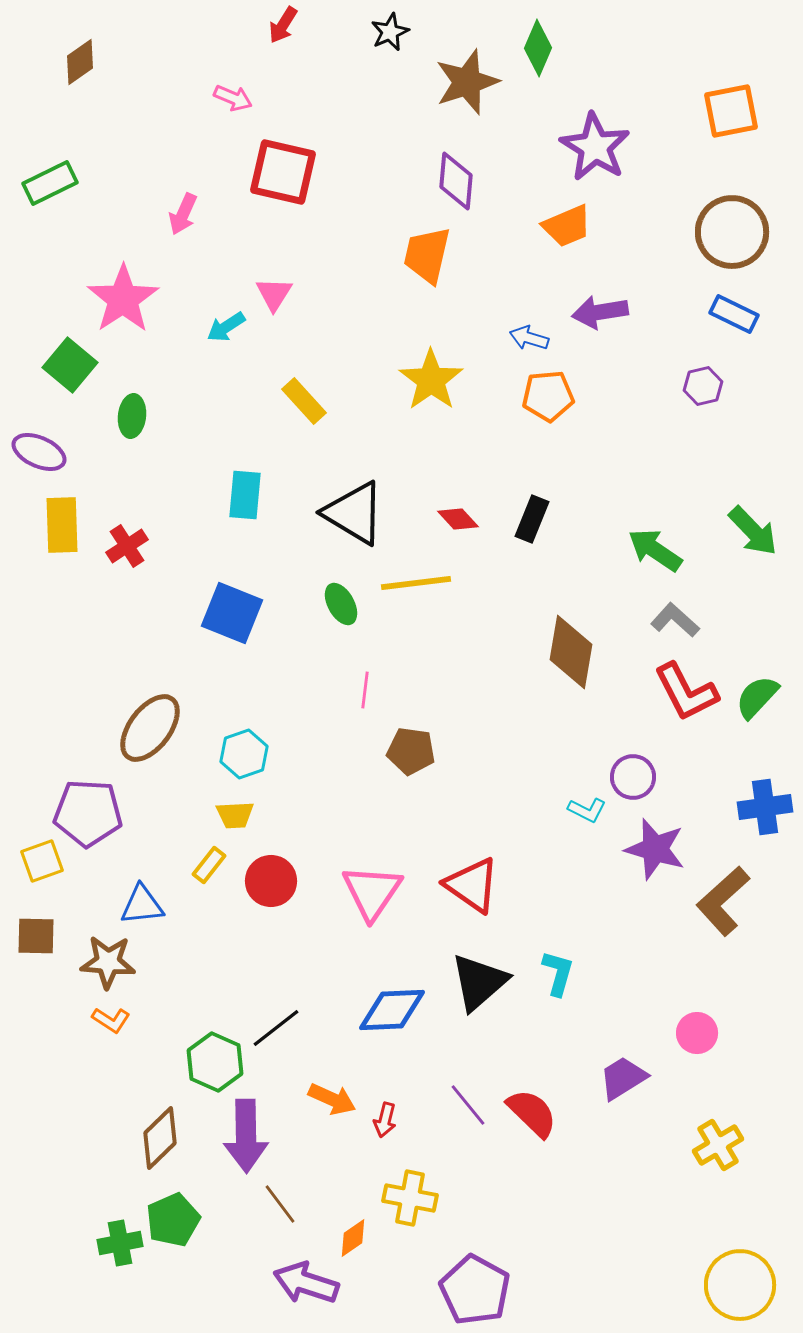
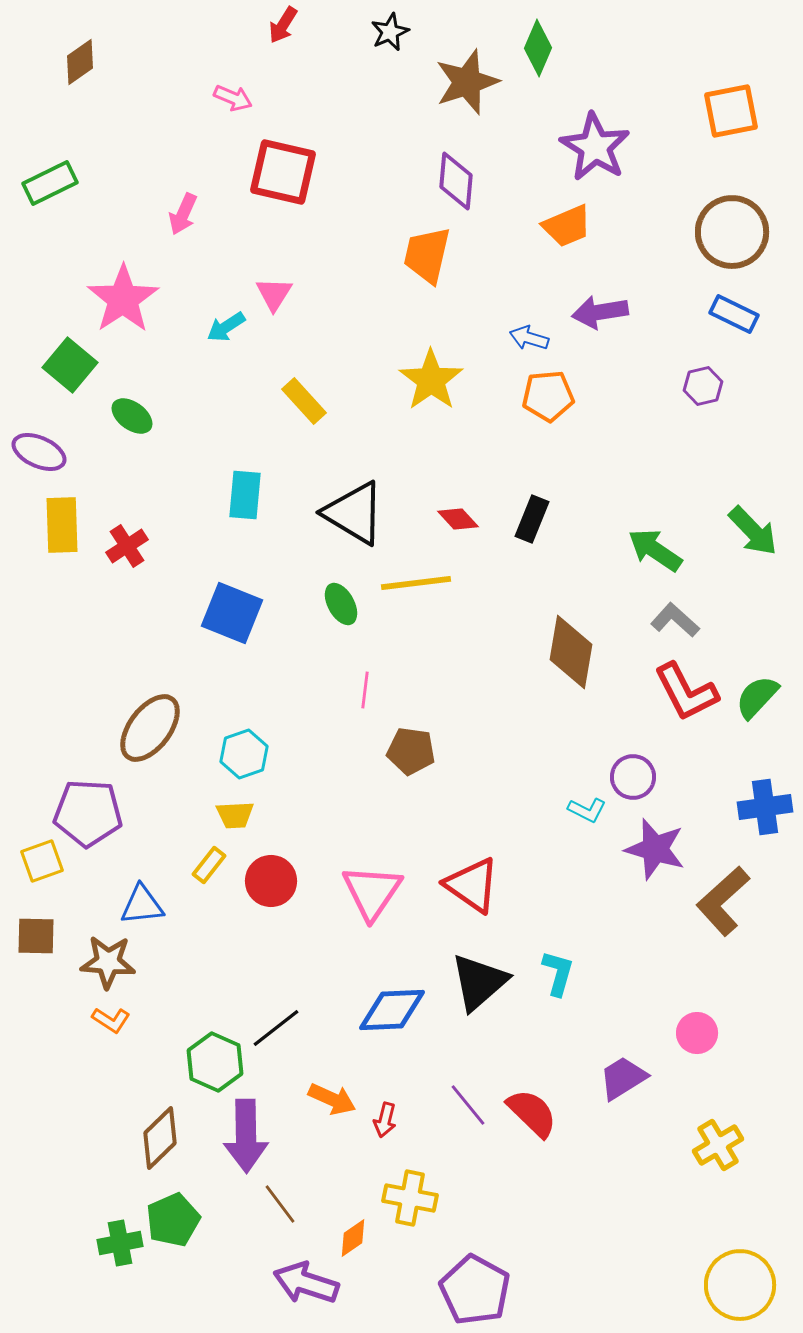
green ellipse at (132, 416): rotated 60 degrees counterclockwise
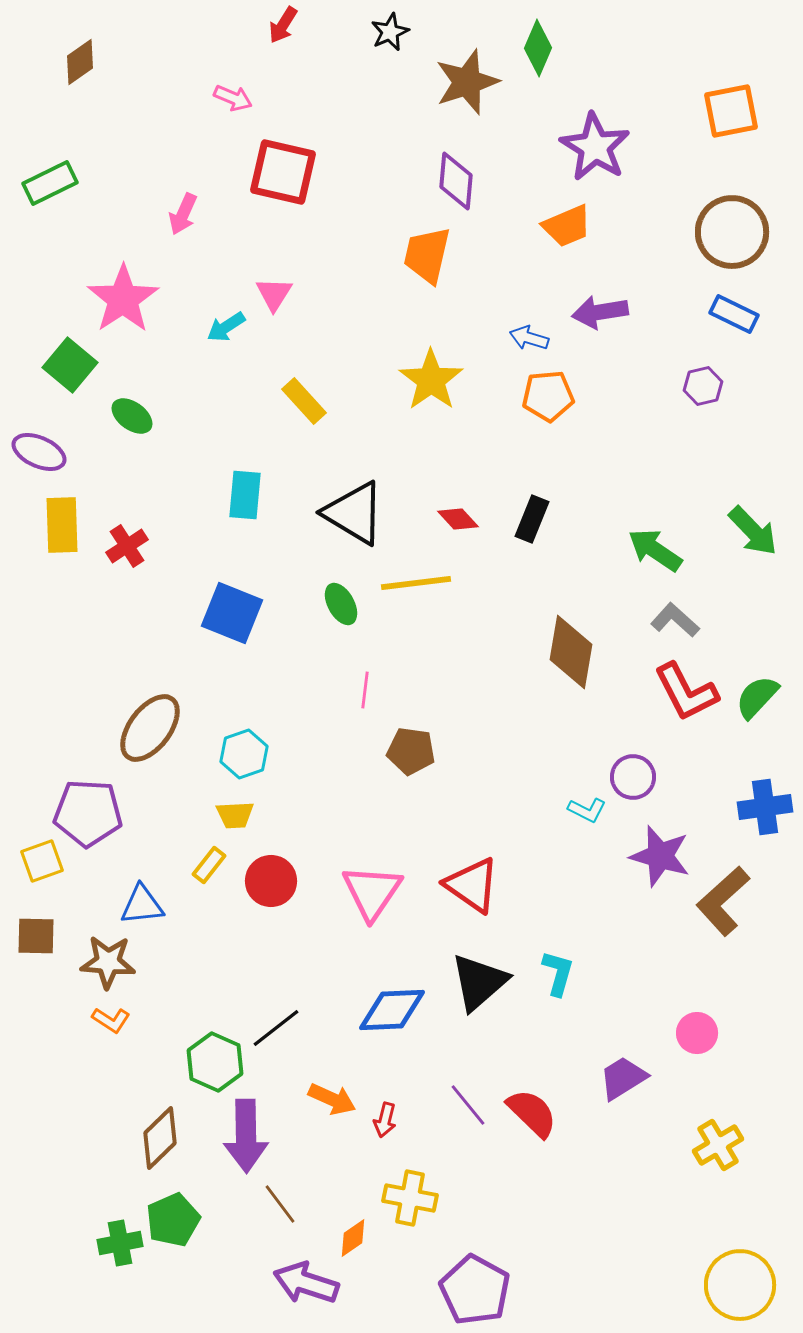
purple star at (655, 849): moved 5 px right, 7 px down
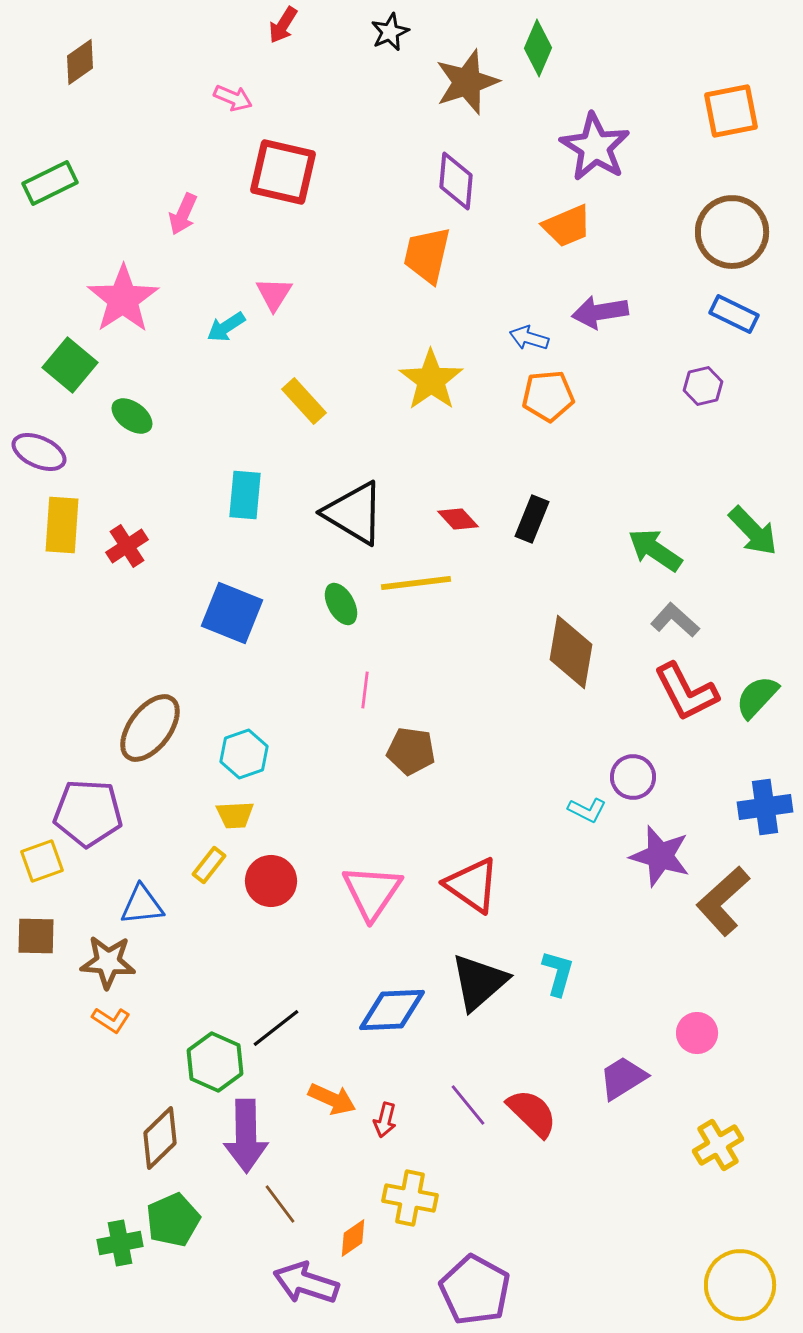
yellow rectangle at (62, 525): rotated 6 degrees clockwise
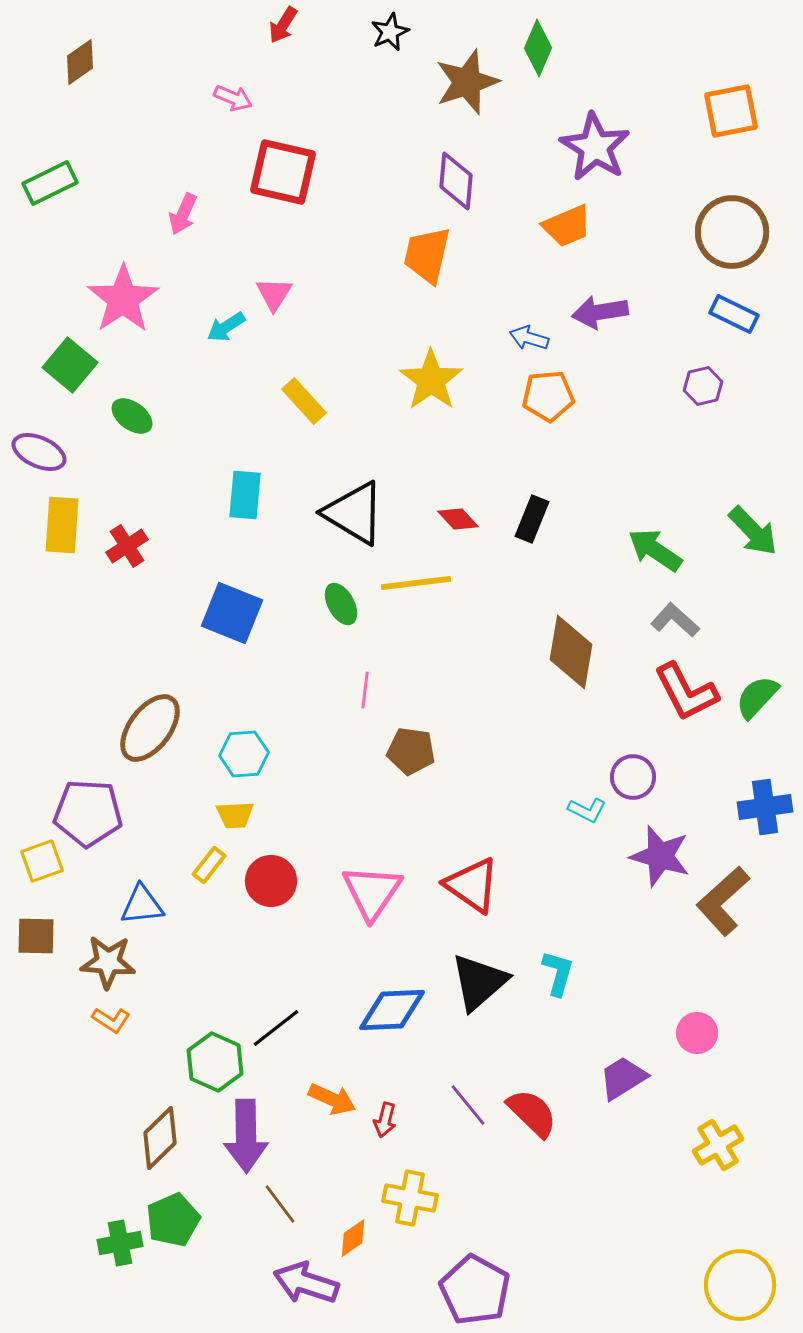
cyan hexagon at (244, 754): rotated 15 degrees clockwise
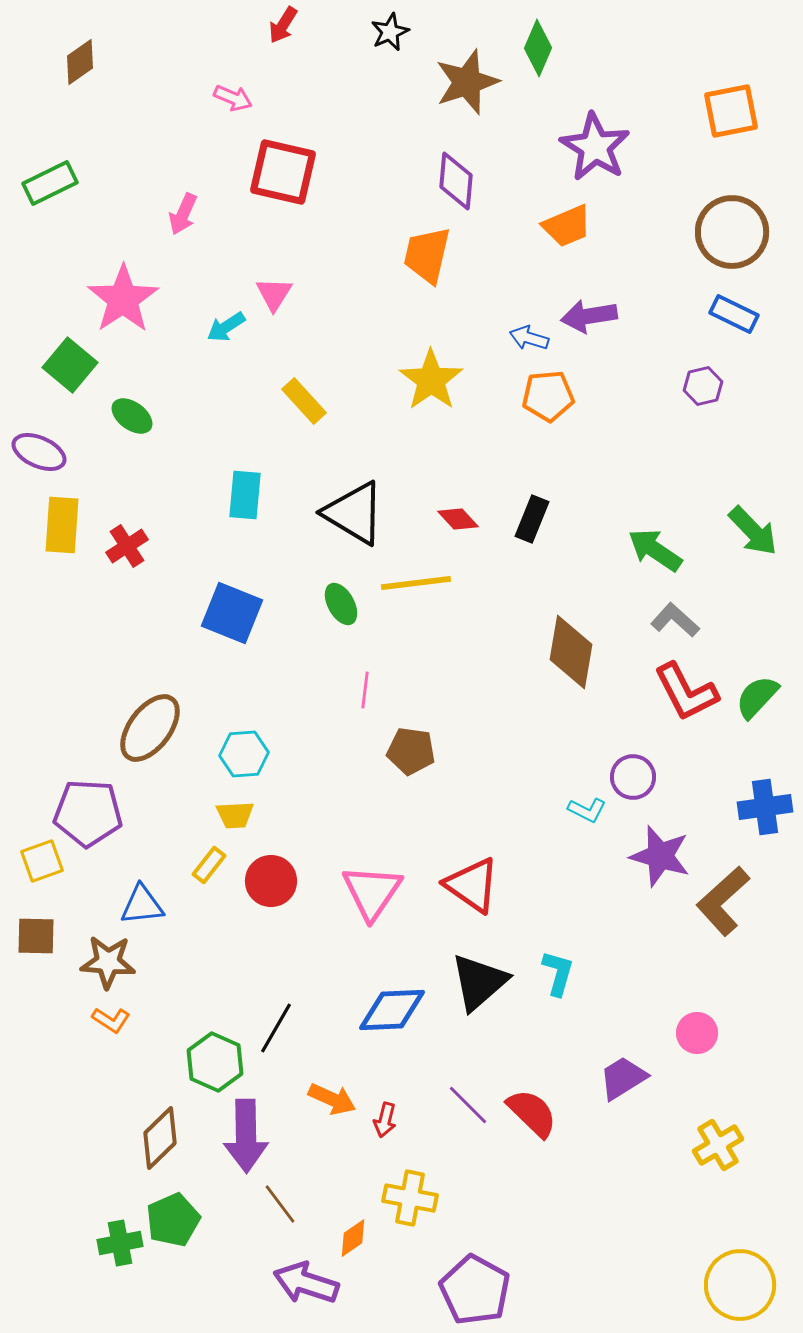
purple arrow at (600, 312): moved 11 px left, 4 px down
black line at (276, 1028): rotated 22 degrees counterclockwise
purple line at (468, 1105): rotated 6 degrees counterclockwise
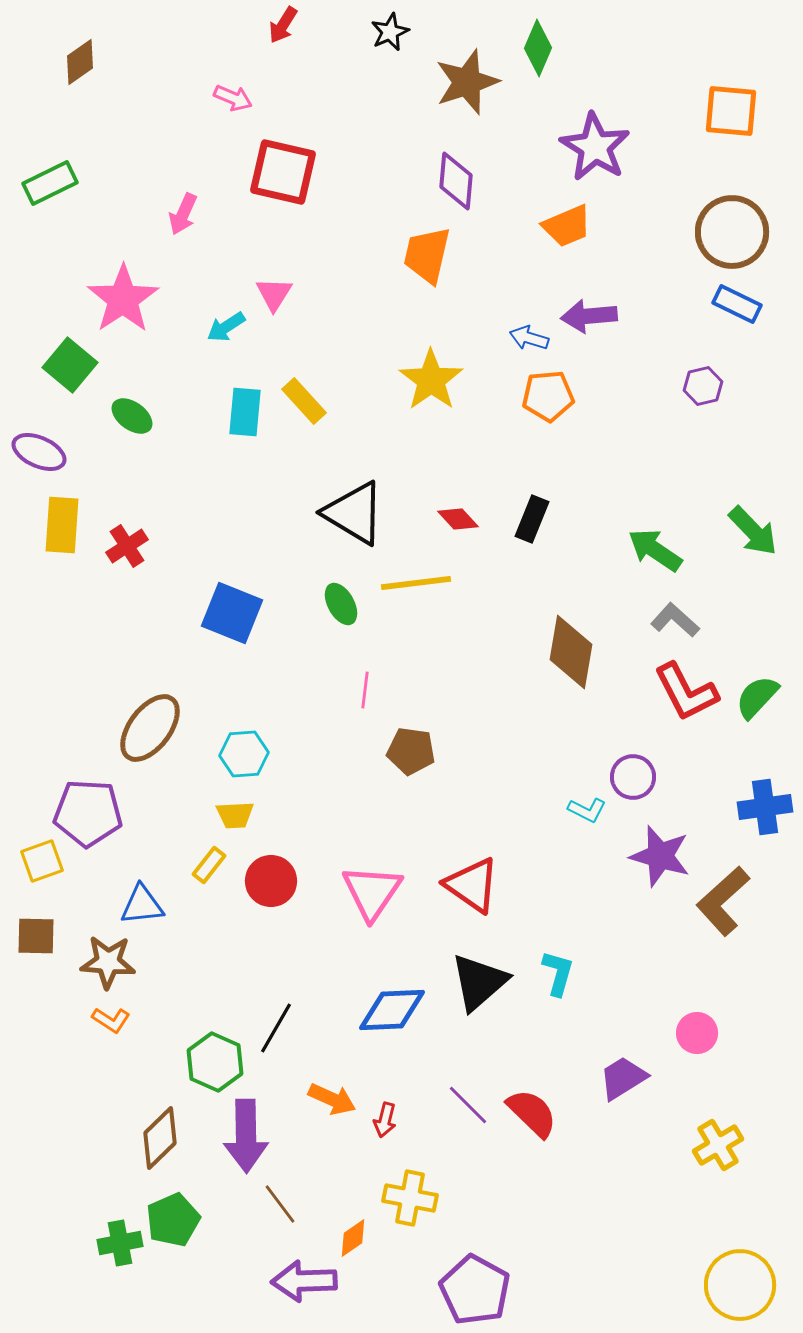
orange square at (731, 111): rotated 16 degrees clockwise
blue rectangle at (734, 314): moved 3 px right, 10 px up
purple arrow at (589, 316): rotated 4 degrees clockwise
cyan rectangle at (245, 495): moved 83 px up
purple arrow at (306, 1283): moved 2 px left, 2 px up; rotated 20 degrees counterclockwise
